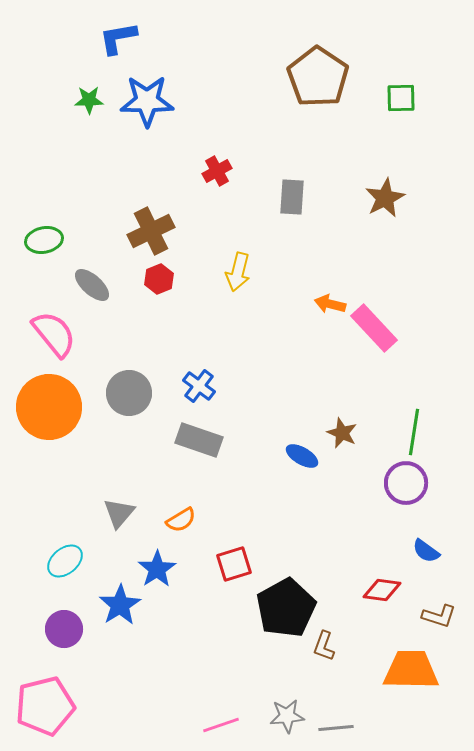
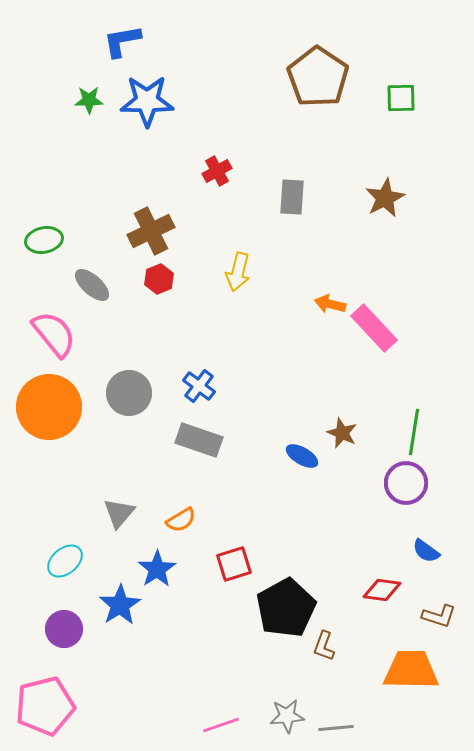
blue L-shape at (118, 38): moved 4 px right, 3 px down
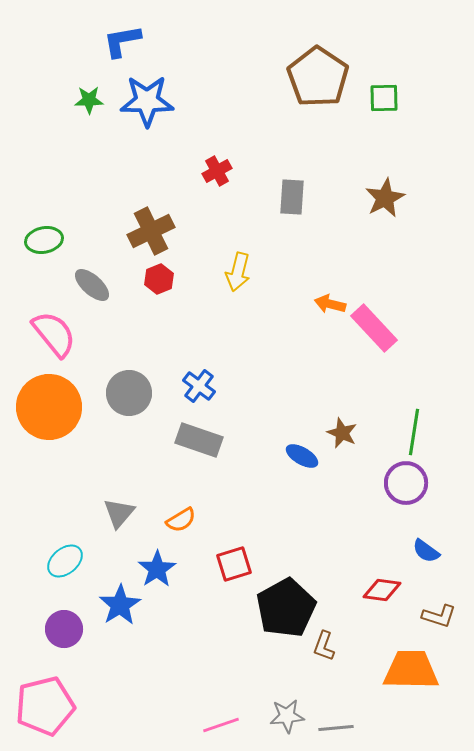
green square at (401, 98): moved 17 px left
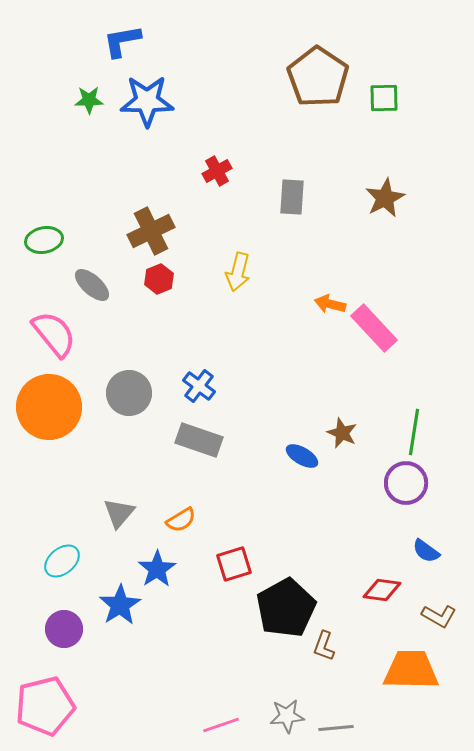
cyan ellipse at (65, 561): moved 3 px left
brown L-shape at (439, 616): rotated 12 degrees clockwise
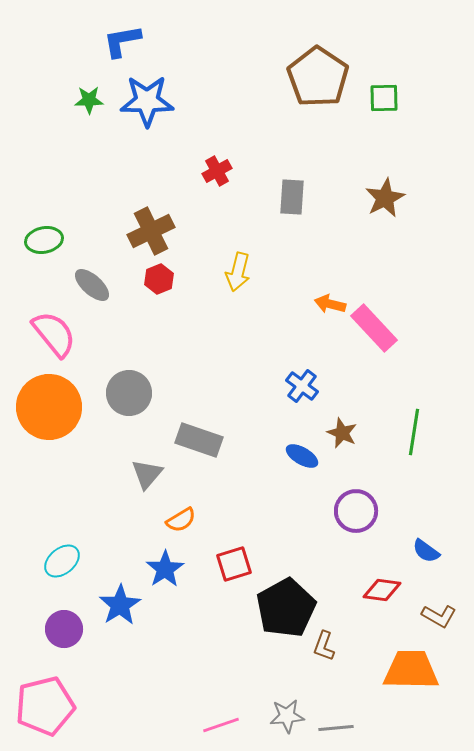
blue cross at (199, 386): moved 103 px right
purple circle at (406, 483): moved 50 px left, 28 px down
gray triangle at (119, 513): moved 28 px right, 39 px up
blue star at (157, 569): moved 8 px right
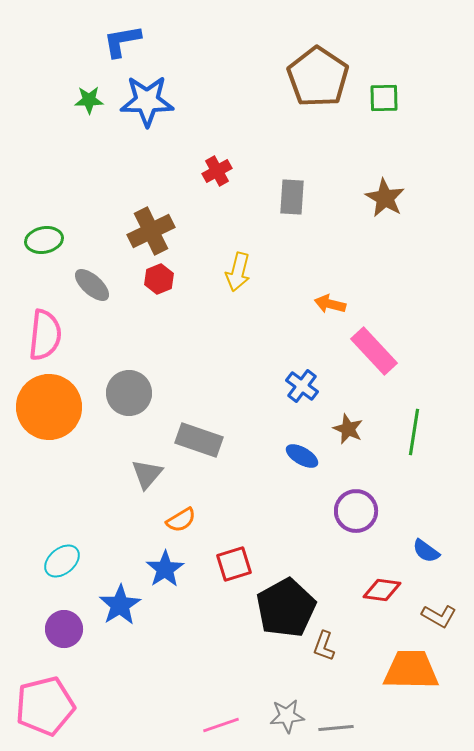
brown star at (385, 198): rotated 15 degrees counterclockwise
pink rectangle at (374, 328): moved 23 px down
pink semicircle at (54, 334): moved 9 px left, 1 px down; rotated 45 degrees clockwise
brown star at (342, 433): moved 6 px right, 4 px up
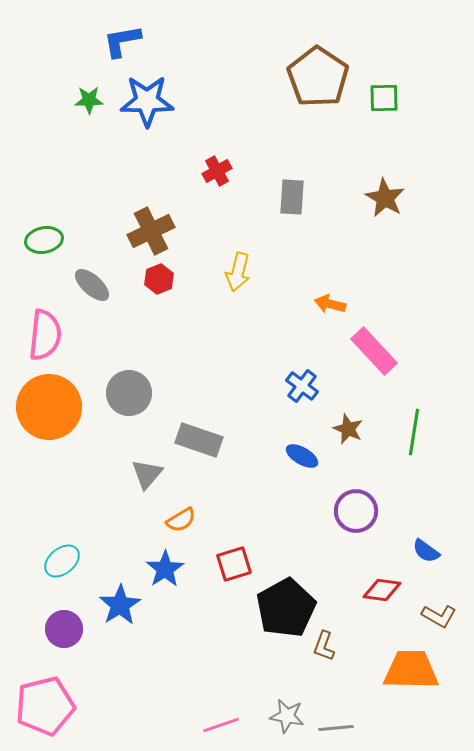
gray star at (287, 716): rotated 16 degrees clockwise
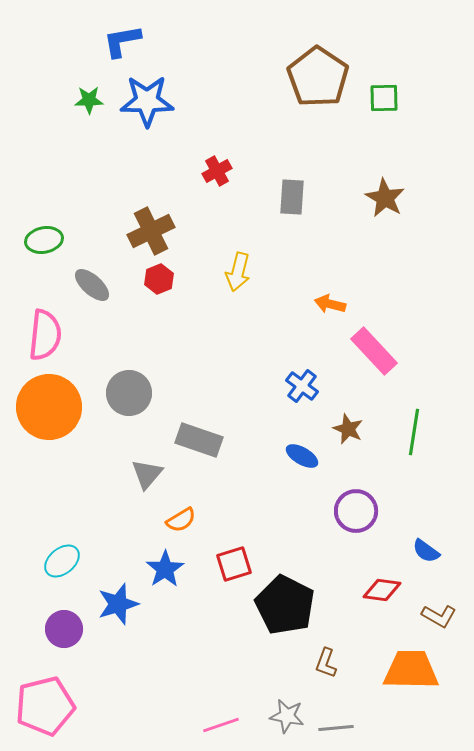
blue star at (120, 605): moved 2 px left, 1 px up; rotated 15 degrees clockwise
black pentagon at (286, 608): moved 1 px left, 3 px up; rotated 16 degrees counterclockwise
brown L-shape at (324, 646): moved 2 px right, 17 px down
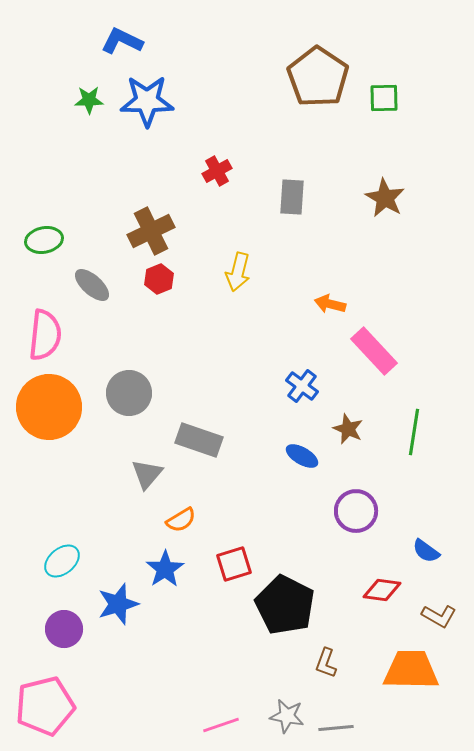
blue L-shape at (122, 41): rotated 36 degrees clockwise
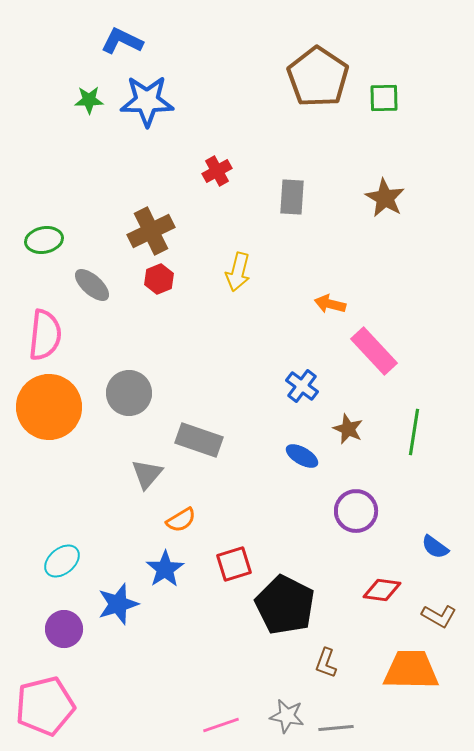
blue semicircle at (426, 551): moved 9 px right, 4 px up
